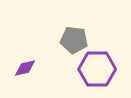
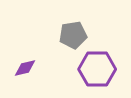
gray pentagon: moved 1 px left, 5 px up; rotated 16 degrees counterclockwise
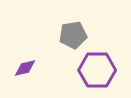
purple hexagon: moved 1 px down
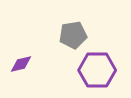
purple diamond: moved 4 px left, 4 px up
